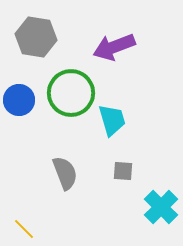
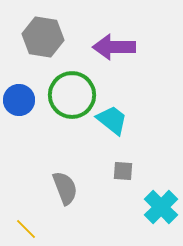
gray hexagon: moved 7 px right
purple arrow: rotated 21 degrees clockwise
green circle: moved 1 px right, 2 px down
cyan trapezoid: rotated 36 degrees counterclockwise
gray semicircle: moved 15 px down
yellow line: moved 2 px right
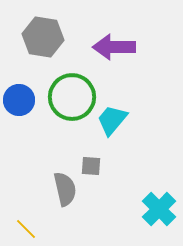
green circle: moved 2 px down
cyan trapezoid: rotated 88 degrees counterclockwise
gray square: moved 32 px left, 5 px up
gray semicircle: moved 1 px down; rotated 8 degrees clockwise
cyan cross: moved 2 px left, 2 px down
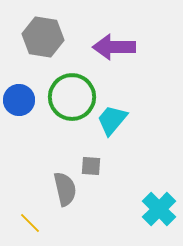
yellow line: moved 4 px right, 6 px up
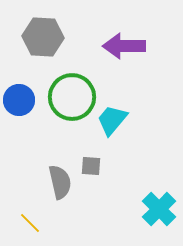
gray hexagon: rotated 6 degrees counterclockwise
purple arrow: moved 10 px right, 1 px up
gray semicircle: moved 5 px left, 7 px up
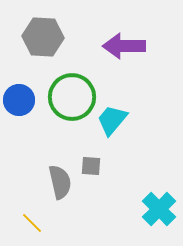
yellow line: moved 2 px right
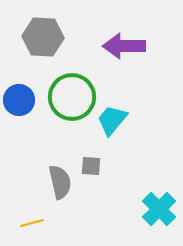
yellow line: rotated 60 degrees counterclockwise
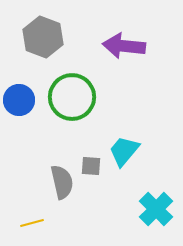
gray hexagon: rotated 18 degrees clockwise
purple arrow: rotated 6 degrees clockwise
cyan trapezoid: moved 12 px right, 31 px down
gray semicircle: moved 2 px right
cyan cross: moved 3 px left
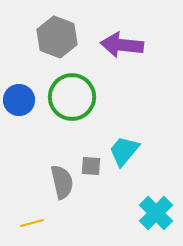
gray hexagon: moved 14 px right
purple arrow: moved 2 px left, 1 px up
cyan cross: moved 4 px down
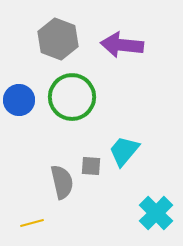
gray hexagon: moved 1 px right, 2 px down
